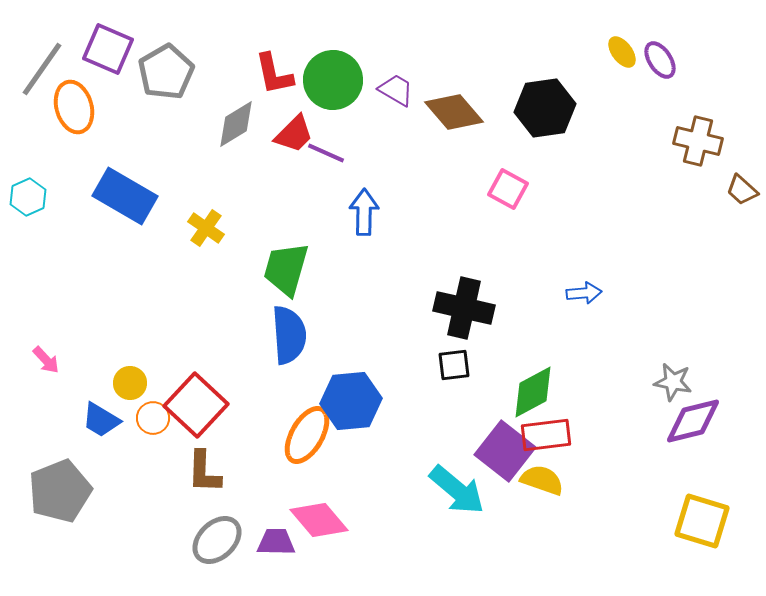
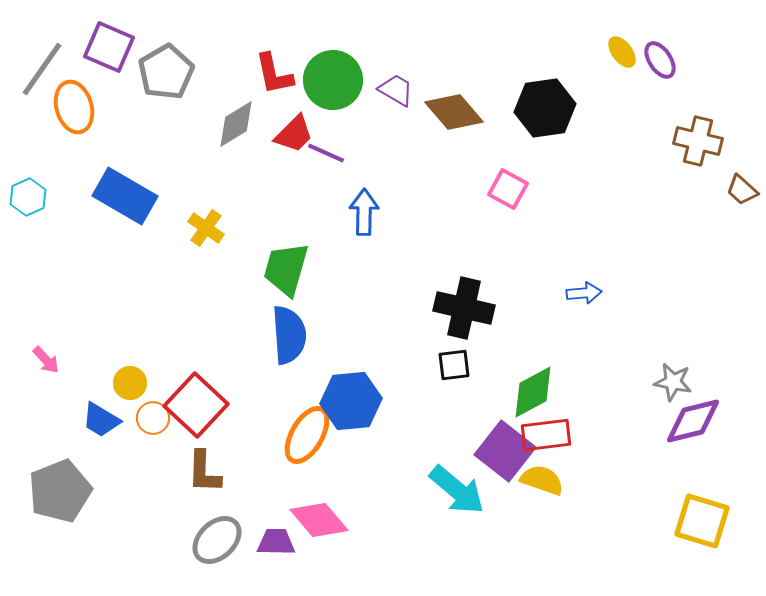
purple square at (108, 49): moved 1 px right, 2 px up
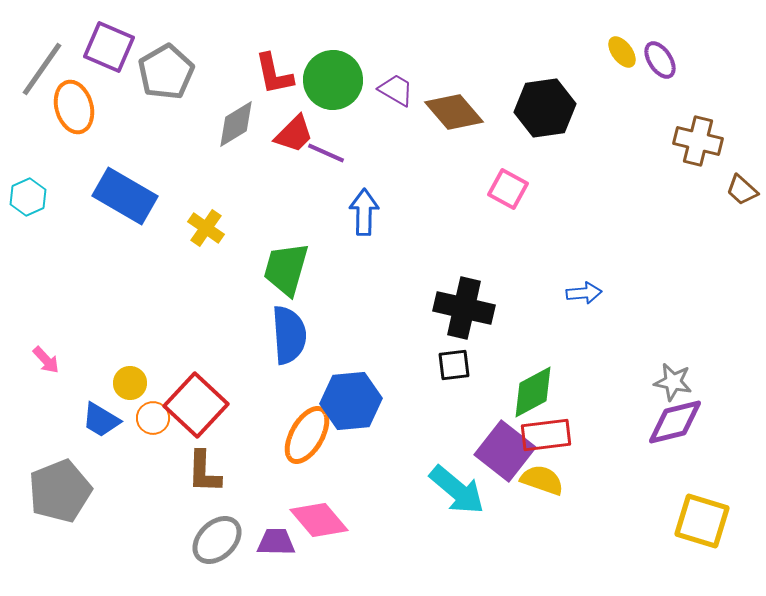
purple diamond at (693, 421): moved 18 px left, 1 px down
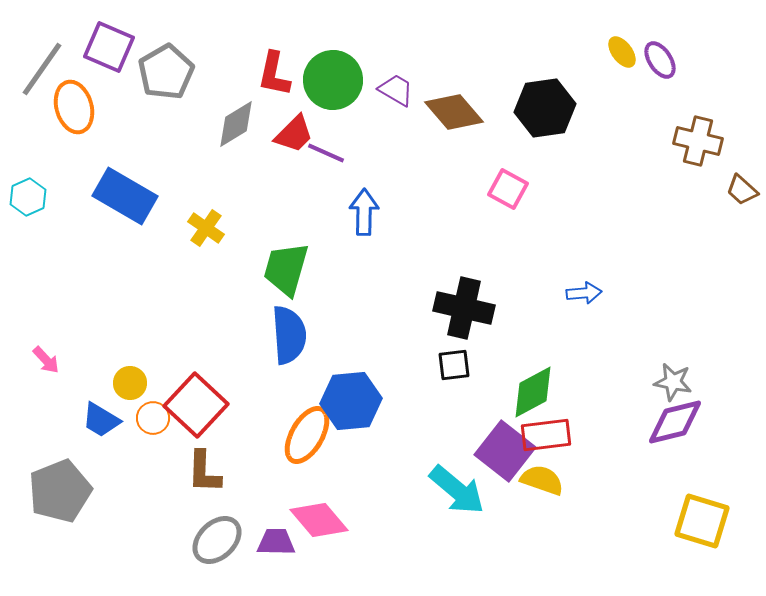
red L-shape at (274, 74): rotated 24 degrees clockwise
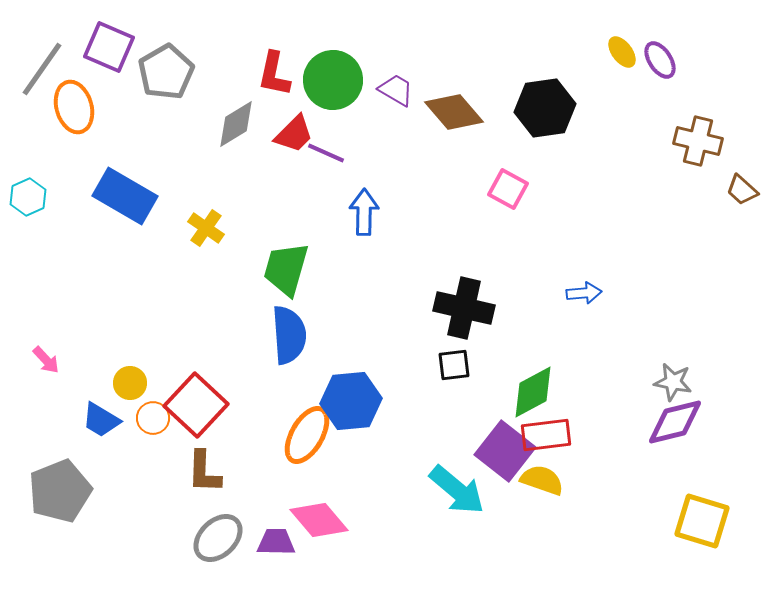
gray ellipse at (217, 540): moved 1 px right, 2 px up
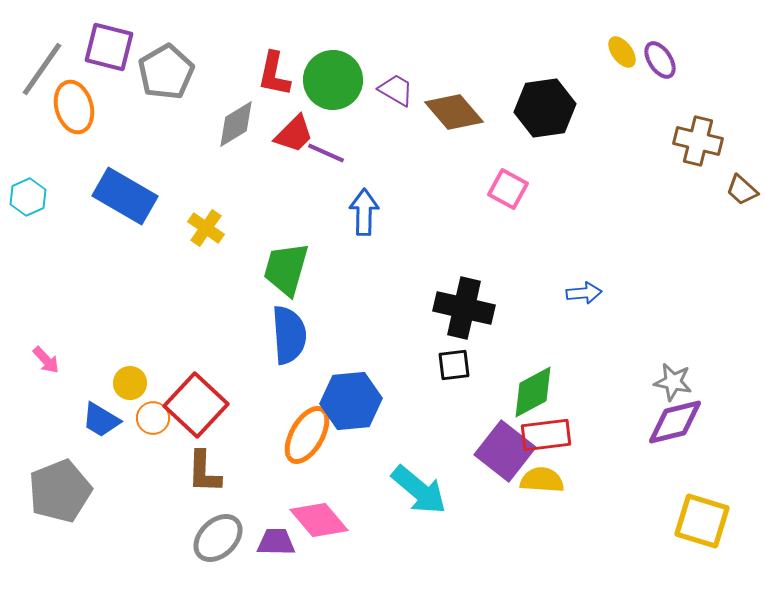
purple square at (109, 47): rotated 9 degrees counterclockwise
yellow semicircle at (542, 480): rotated 15 degrees counterclockwise
cyan arrow at (457, 490): moved 38 px left
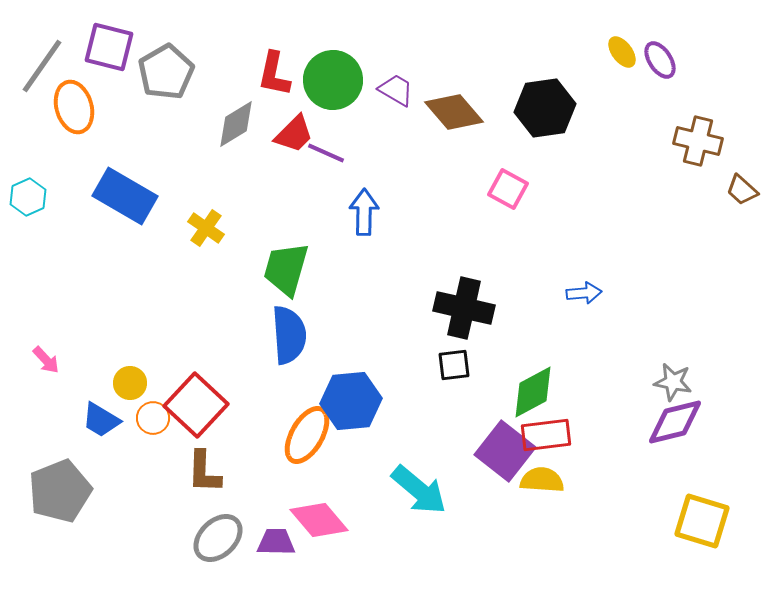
gray line at (42, 69): moved 3 px up
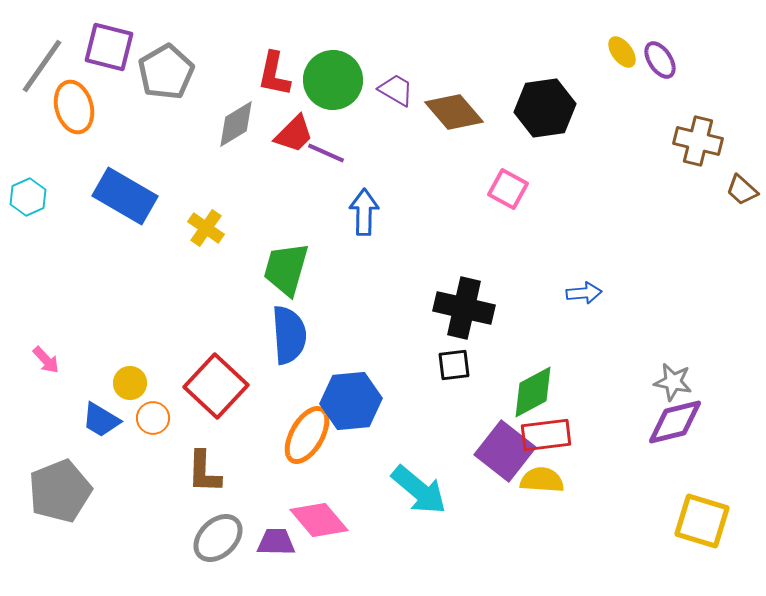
red square at (196, 405): moved 20 px right, 19 px up
